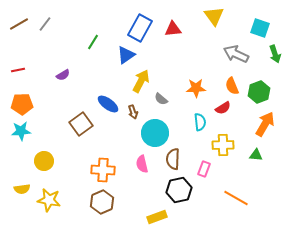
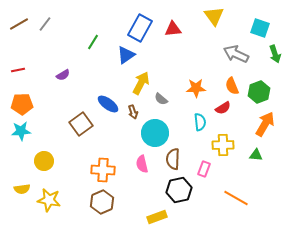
yellow arrow: moved 2 px down
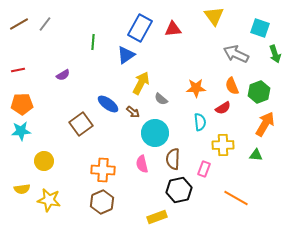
green line: rotated 28 degrees counterclockwise
brown arrow: rotated 32 degrees counterclockwise
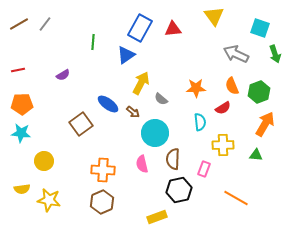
cyan star: moved 2 px down; rotated 12 degrees clockwise
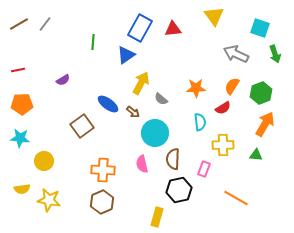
purple semicircle: moved 5 px down
orange semicircle: rotated 54 degrees clockwise
green hexagon: moved 2 px right, 1 px down
brown square: moved 1 px right, 2 px down
cyan star: moved 1 px left, 5 px down
yellow rectangle: rotated 54 degrees counterclockwise
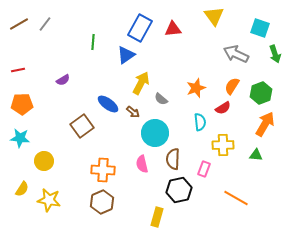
orange star: rotated 18 degrees counterclockwise
yellow semicircle: rotated 49 degrees counterclockwise
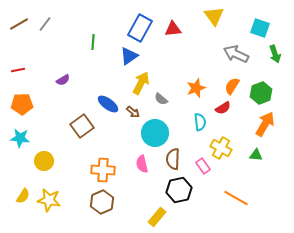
blue triangle: moved 3 px right, 1 px down
yellow cross: moved 2 px left, 3 px down; rotated 30 degrees clockwise
pink rectangle: moved 1 px left, 3 px up; rotated 56 degrees counterclockwise
yellow semicircle: moved 1 px right, 7 px down
yellow rectangle: rotated 24 degrees clockwise
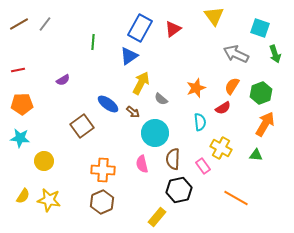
red triangle: rotated 30 degrees counterclockwise
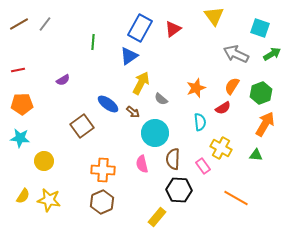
green arrow: moved 3 px left; rotated 102 degrees counterclockwise
black hexagon: rotated 15 degrees clockwise
